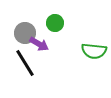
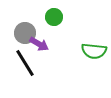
green circle: moved 1 px left, 6 px up
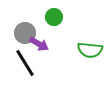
green semicircle: moved 4 px left, 1 px up
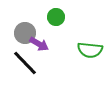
green circle: moved 2 px right
black line: rotated 12 degrees counterclockwise
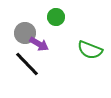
green semicircle: rotated 15 degrees clockwise
black line: moved 2 px right, 1 px down
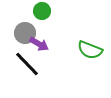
green circle: moved 14 px left, 6 px up
